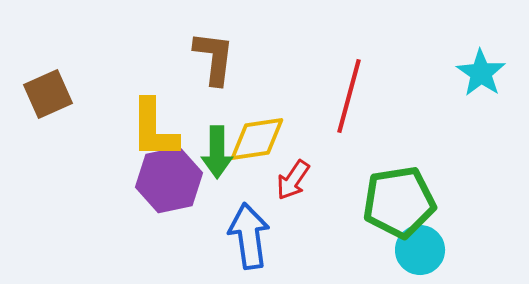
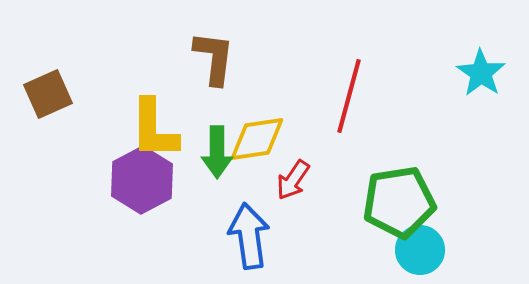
purple hexagon: moved 27 px left; rotated 16 degrees counterclockwise
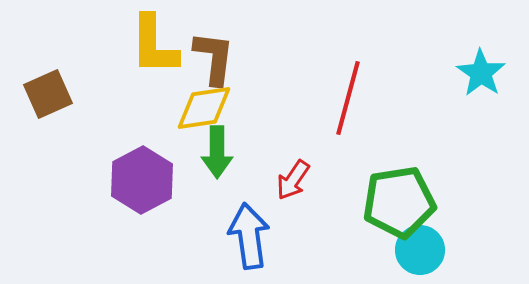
red line: moved 1 px left, 2 px down
yellow L-shape: moved 84 px up
yellow diamond: moved 53 px left, 31 px up
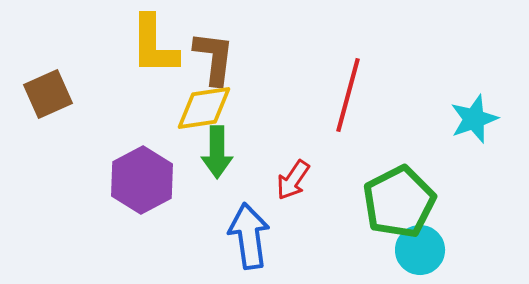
cyan star: moved 7 px left, 46 px down; rotated 18 degrees clockwise
red line: moved 3 px up
green pentagon: rotated 18 degrees counterclockwise
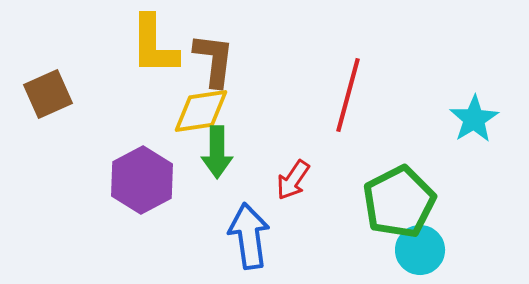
brown L-shape: moved 2 px down
yellow diamond: moved 3 px left, 3 px down
cyan star: rotated 12 degrees counterclockwise
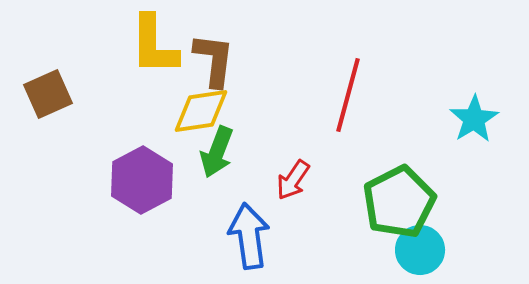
green arrow: rotated 21 degrees clockwise
